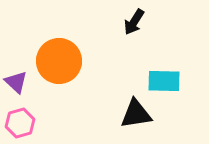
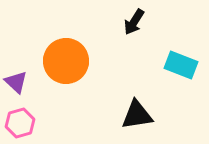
orange circle: moved 7 px right
cyan rectangle: moved 17 px right, 16 px up; rotated 20 degrees clockwise
black triangle: moved 1 px right, 1 px down
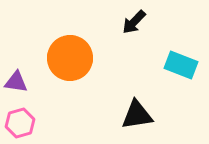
black arrow: rotated 12 degrees clockwise
orange circle: moved 4 px right, 3 px up
purple triangle: rotated 35 degrees counterclockwise
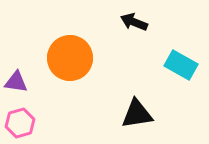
black arrow: rotated 68 degrees clockwise
cyan rectangle: rotated 8 degrees clockwise
black triangle: moved 1 px up
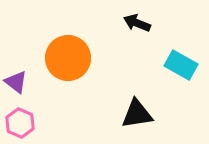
black arrow: moved 3 px right, 1 px down
orange circle: moved 2 px left
purple triangle: rotated 30 degrees clockwise
pink hexagon: rotated 20 degrees counterclockwise
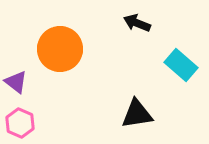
orange circle: moved 8 px left, 9 px up
cyan rectangle: rotated 12 degrees clockwise
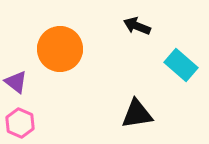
black arrow: moved 3 px down
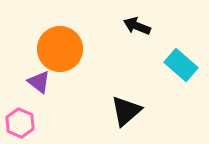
purple triangle: moved 23 px right
black triangle: moved 11 px left, 3 px up; rotated 32 degrees counterclockwise
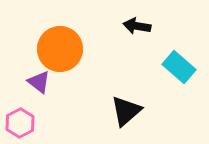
black arrow: rotated 12 degrees counterclockwise
cyan rectangle: moved 2 px left, 2 px down
pink hexagon: rotated 8 degrees clockwise
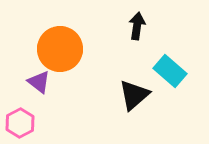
black arrow: rotated 88 degrees clockwise
cyan rectangle: moved 9 px left, 4 px down
black triangle: moved 8 px right, 16 px up
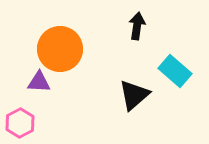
cyan rectangle: moved 5 px right
purple triangle: rotated 35 degrees counterclockwise
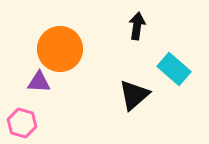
cyan rectangle: moved 1 px left, 2 px up
pink hexagon: moved 2 px right; rotated 16 degrees counterclockwise
